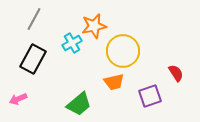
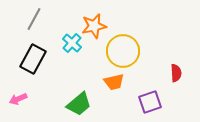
cyan cross: rotated 18 degrees counterclockwise
red semicircle: rotated 30 degrees clockwise
purple square: moved 6 px down
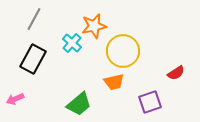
red semicircle: rotated 60 degrees clockwise
pink arrow: moved 3 px left
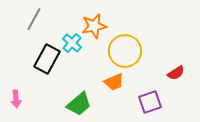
yellow circle: moved 2 px right
black rectangle: moved 14 px right
orange trapezoid: rotated 10 degrees counterclockwise
pink arrow: moved 1 px right; rotated 72 degrees counterclockwise
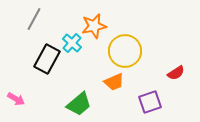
pink arrow: rotated 54 degrees counterclockwise
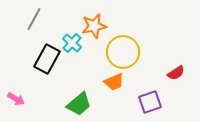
yellow circle: moved 2 px left, 1 px down
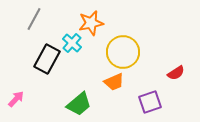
orange star: moved 3 px left, 3 px up
pink arrow: rotated 78 degrees counterclockwise
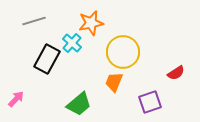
gray line: moved 2 px down; rotated 45 degrees clockwise
orange trapezoid: rotated 135 degrees clockwise
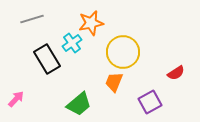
gray line: moved 2 px left, 2 px up
cyan cross: rotated 12 degrees clockwise
black rectangle: rotated 60 degrees counterclockwise
purple square: rotated 10 degrees counterclockwise
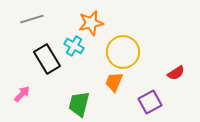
cyan cross: moved 2 px right, 3 px down; rotated 24 degrees counterclockwise
pink arrow: moved 6 px right, 5 px up
green trapezoid: rotated 144 degrees clockwise
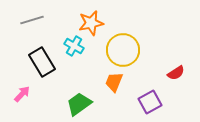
gray line: moved 1 px down
yellow circle: moved 2 px up
black rectangle: moved 5 px left, 3 px down
green trapezoid: rotated 40 degrees clockwise
